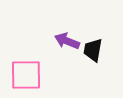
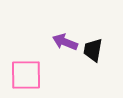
purple arrow: moved 2 px left, 1 px down
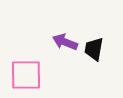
black trapezoid: moved 1 px right, 1 px up
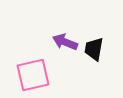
pink square: moved 7 px right; rotated 12 degrees counterclockwise
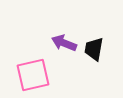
purple arrow: moved 1 px left, 1 px down
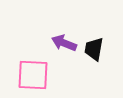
pink square: rotated 16 degrees clockwise
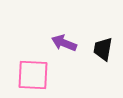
black trapezoid: moved 9 px right
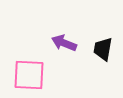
pink square: moved 4 px left
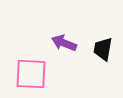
pink square: moved 2 px right, 1 px up
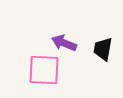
pink square: moved 13 px right, 4 px up
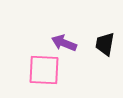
black trapezoid: moved 2 px right, 5 px up
